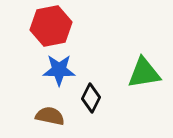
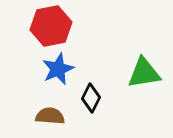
blue star: moved 1 px left, 1 px up; rotated 24 degrees counterclockwise
brown semicircle: rotated 8 degrees counterclockwise
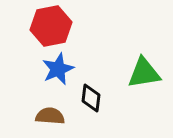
black diamond: rotated 20 degrees counterclockwise
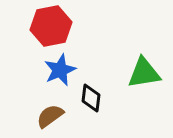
blue star: moved 2 px right, 1 px down
brown semicircle: rotated 40 degrees counterclockwise
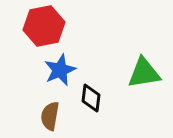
red hexagon: moved 7 px left
brown semicircle: rotated 44 degrees counterclockwise
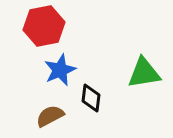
brown semicircle: rotated 52 degrees clockwise
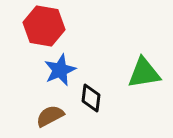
red hexagon: rotated 21 degrees clockwise
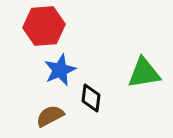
red hexagon: rotated 15 degrees counterclockwise
